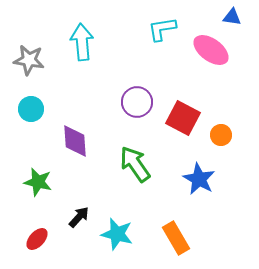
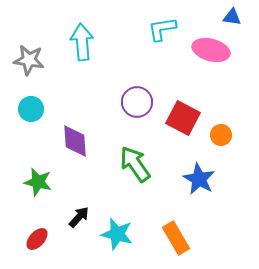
pink ellipse: rotated 21 degrees counterclockwise
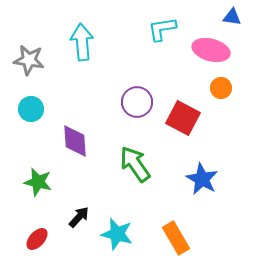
orange circle: moved 47 px up
blue star: moved 3 px right
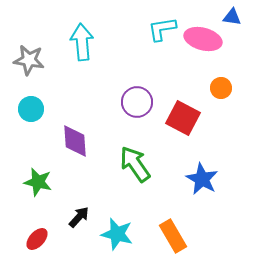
pink ellipse: moved 8 px left, 11 px up
orange rectangle: moved 3 px left, 2 px up
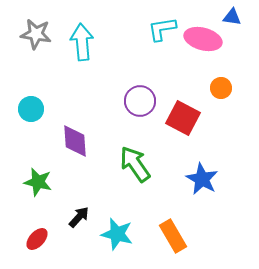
gray star: moved 7 px right, 26 px up
purple circle: moved 3 px right, 1 px up
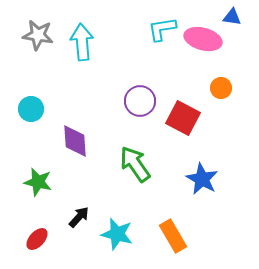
gray star: moved 2 px right, 1 px down
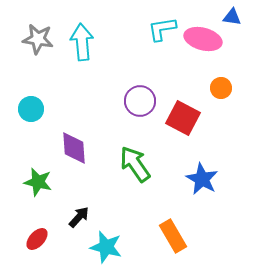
gray star: moved 4 px down
purple diamond: moved 1 px left, 7 px down
cyan star: moved 11 px left, 13 px down
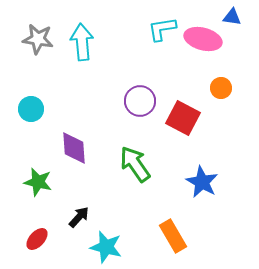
blue star: moved 3 px down
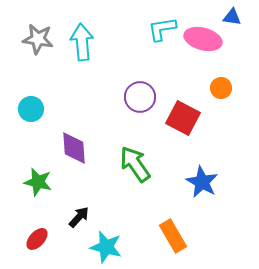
purple circle: moved 4 px up
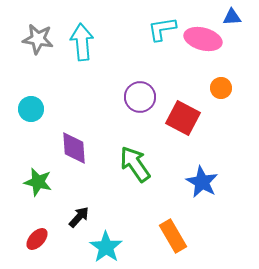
blue triangle: rotated 12 degrees counterclockwise
cyan star: rotated 20 degrees clockwise
